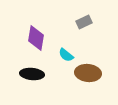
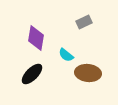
black ellipse: rotated 50 degrees counterclockwise
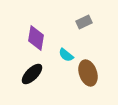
brown ellipse: rotated 65 degrees clockwise
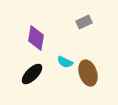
cyan semicircle: moved 1 px left, 7 px down; rotated 14 degrees counterclockwise
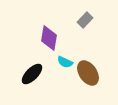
gray rectangle: moved 1 px right, 2 px up; rotated 21 degrees counterclockwise
purple diamond: moved 13 px right
brown ellipse: rotated 15 degrees counterclockwise
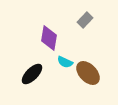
brown ellipse: rotated 10 degrees counterclockwise
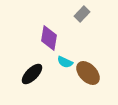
gray rectangle: moved 3 px left, 6 px up
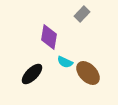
purple diamond: moved 1 px up
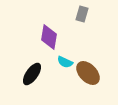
gray rectangle: rotated 28 degrees counterclockwise
black ellipse: rotated 10 degrees counterclockwise
